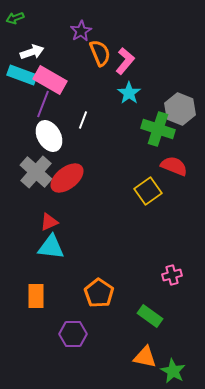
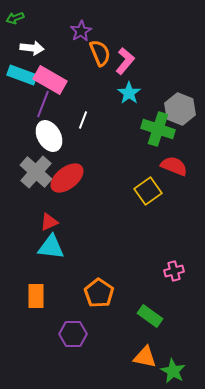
white arrow: moved 4 px up; rotated 25 degrees clockwise
pink cross: moved 2 px right, 4 px up
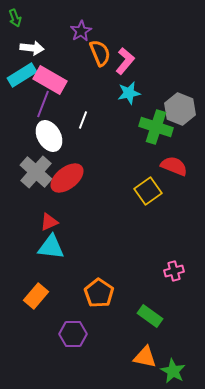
green arrow: rotated 90 degrees counterclockwise
cyan rectangle: rotated 52 degrees counterclockwise
cyan star: rotated 25 degrees clockwise
green cross: moved 2 px left, 2 px up
orange rectangle: rotated 40 degrees clockwise
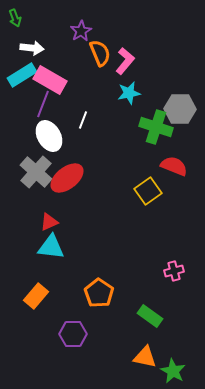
gray hexagon: rotated 20 degrees counterclockwise
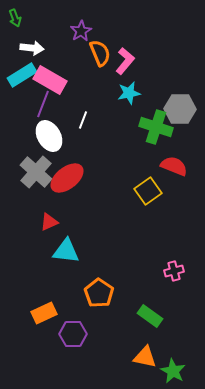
cyan triangle: moved 15 px right, 4 px down
orange rectangle: moved 8 px right, 17 px down; rotated 25 degrees clockwise
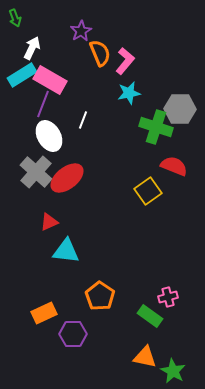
white arrow: rotated 70 degrees counterclockwise
pink cross: moved 6 px left, 26 px down
orange pentagon: moved 1 px right, 3 px down
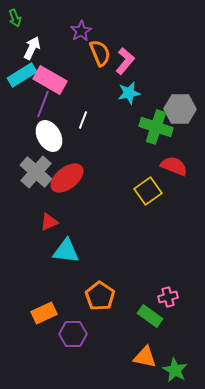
green star: moved 2 px right, 1 px up
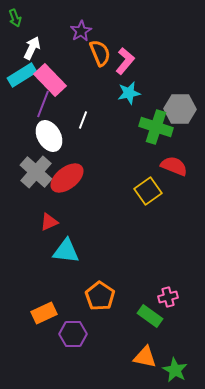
pink rectangle: rotated 16 degrees clockwise
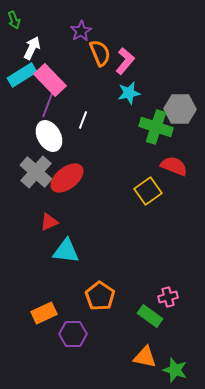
green arrow: moved 1 px left, 2 px down
purple line: moved 5 px right
green star: rotated 10 degrees counterclockwise
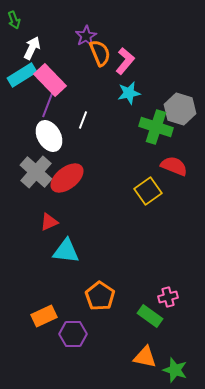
purple star: moved 5 px right, 5 px down
gray hexagon: rotated 16 degrees clockwise
orange rectangle: moved 3 px down
